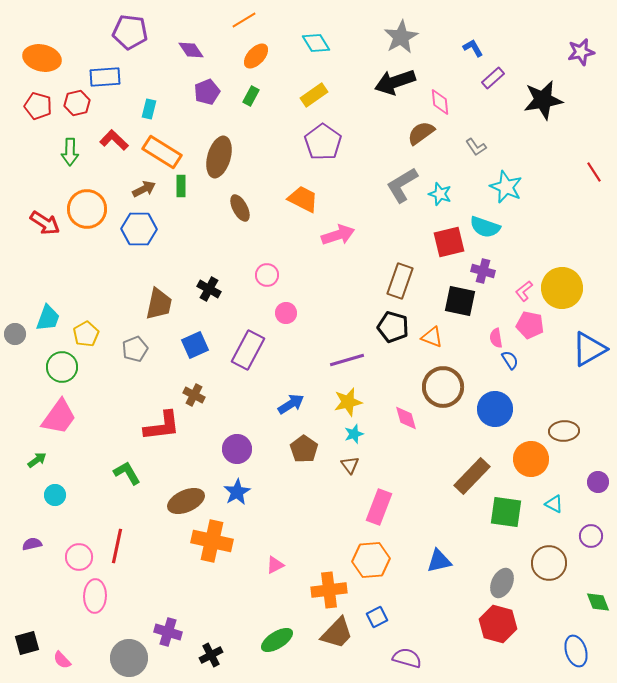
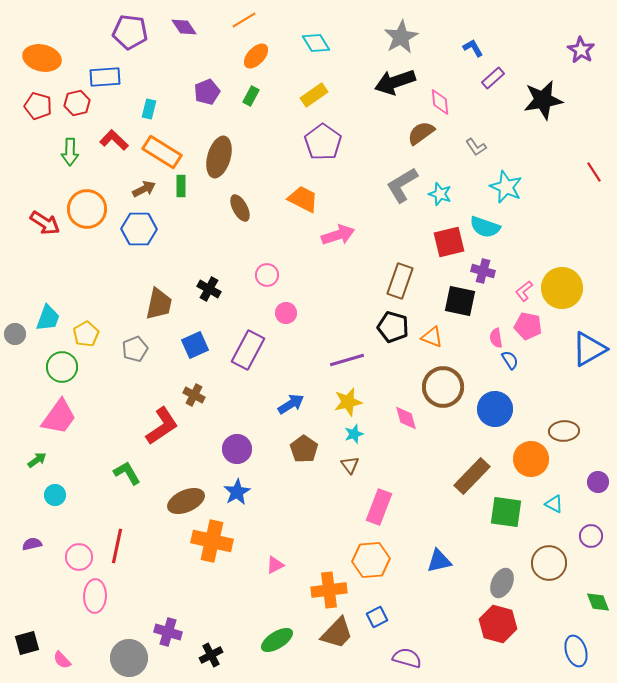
purple diamond at (191, 50): moved 7 px left, 23 px up
purple star at (581, 52): moved 2 px up; rotated 28 degrees counterclockwise
pink pentagon at (530, 325): moved 2 px left, 1 px down
red L-shape at (162, 426): rotated 27 degrees counterclockwise
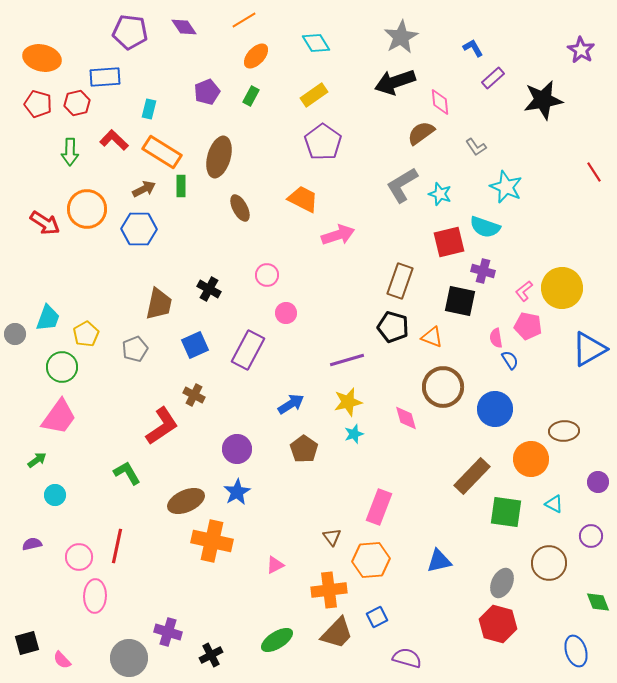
red pentagon at (38, 106): moved 2 px up
brown triangle at (350, 465): moved 18 px left, 72 px down
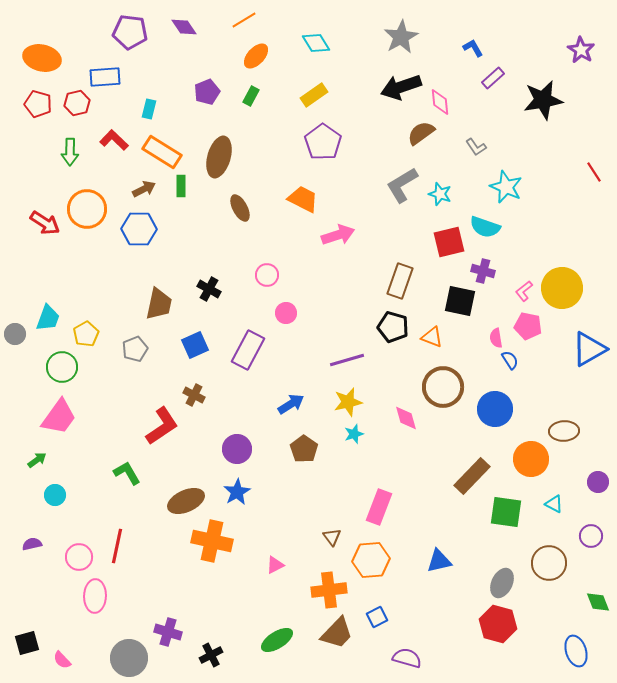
black arrow at (395, 82): moved 6 px right, 5 px down
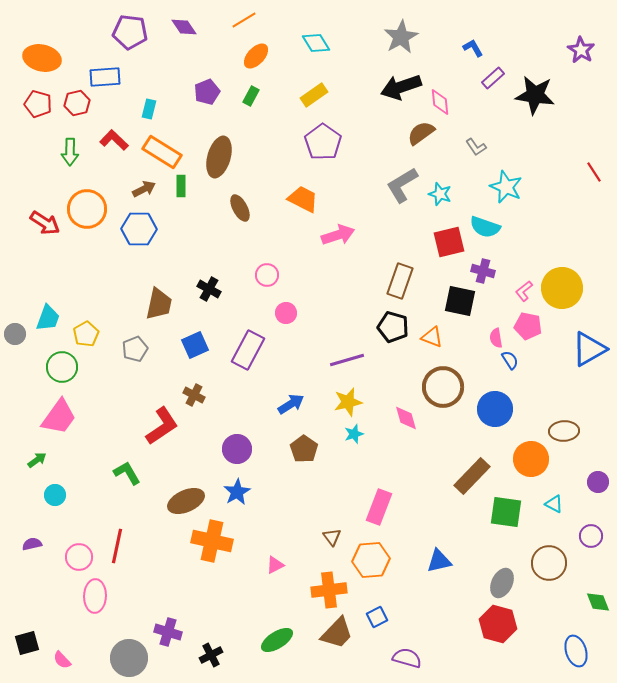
black star at (543, 100): moved 8 px left, 5 px up; rotated 18 degrees clockwise
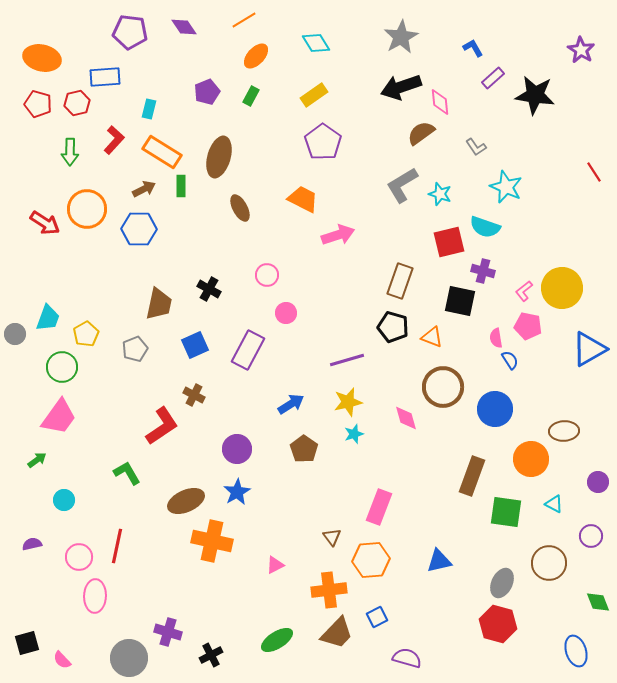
red L-shape at (114, 140): rotated 88 degrees clockwise
brown rectangle at (472, 476): rotated 24 degrees counterclockwise
cyan circle at (55, 495): moved 9 px right, 5 px down
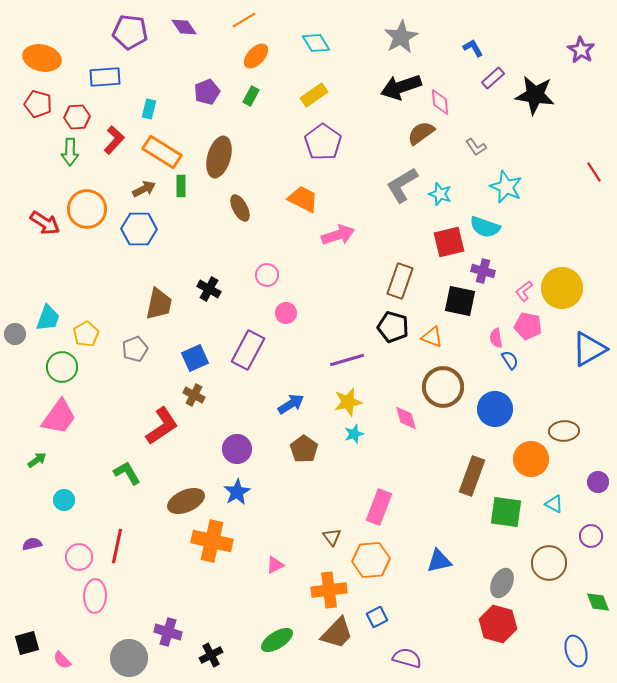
red hexagon at (77, 103): moved 14 px down; rotated 10 degrees clockwise
blue square at (195, 345): moved 13 px down
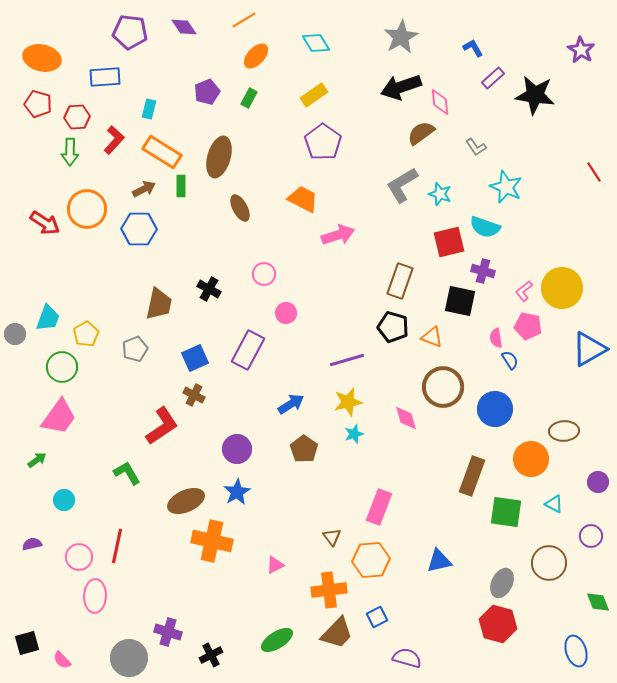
green rectangle at (251, 96): moved 2 px left, 2 px down
pink circle at (267, 275): moved 3 px left, 1 px up
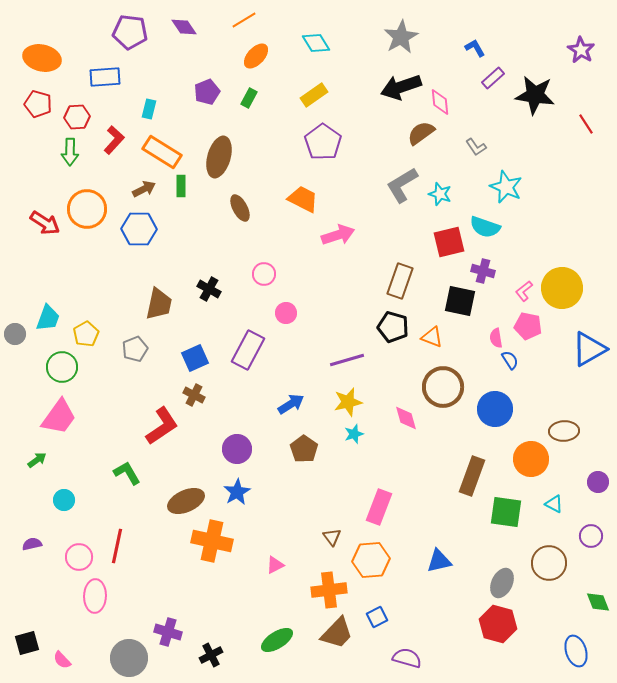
blue L-shape at (473, 48): moved 2 px right
red line at (594, 172): moved 8 px left, 48 px up
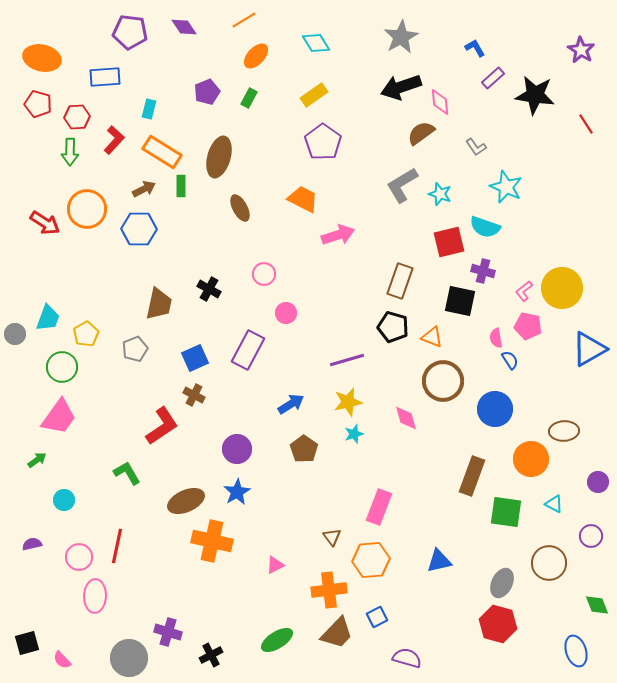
brown circle at (443, 387): moved 6 px up
green diamond at (598, 602): moved 1 px left, 3 px down
